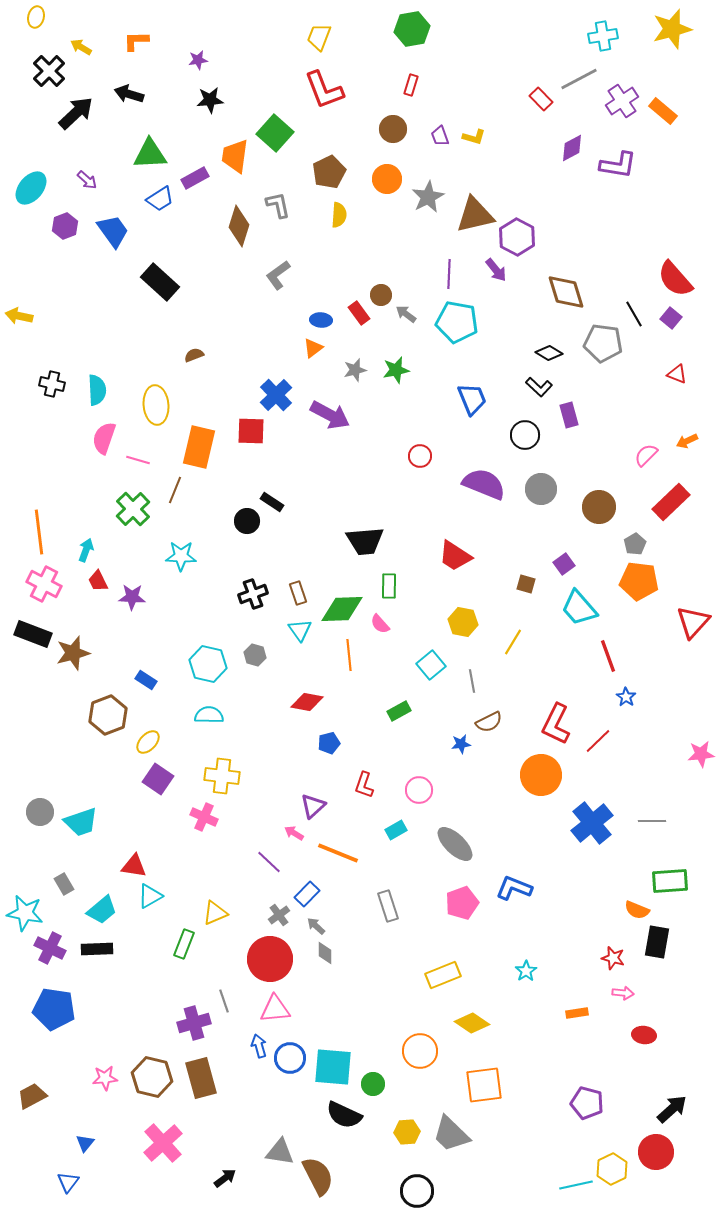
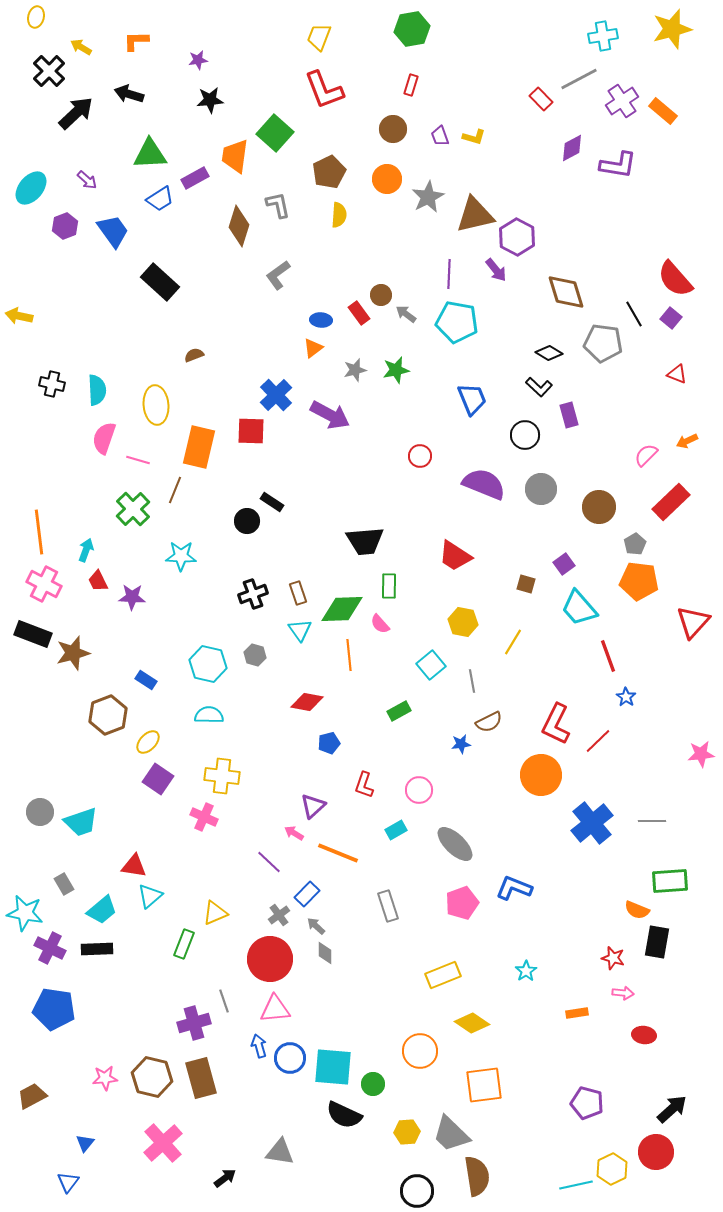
cyan triangle at (150, 896): rotated 12 degrees counterclockwise
brown semicircle at (318, 1176): moved 159 px right; rotated 18 degrees clockwise
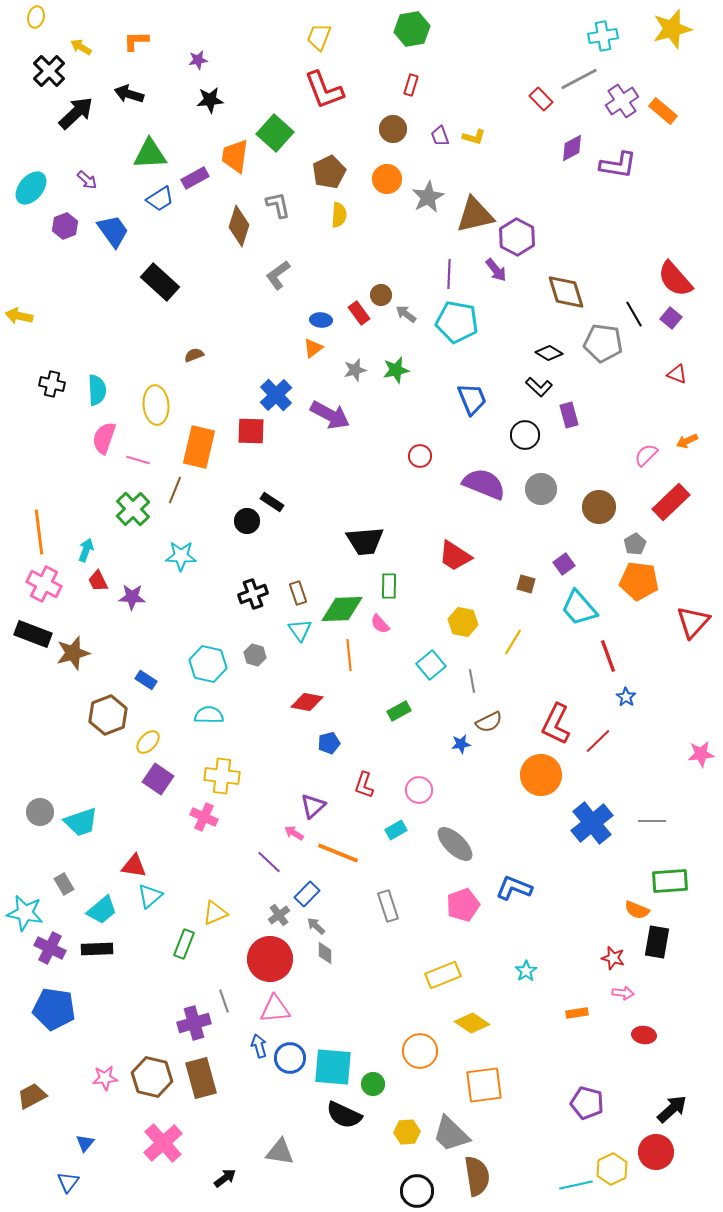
pink pentagon at (462, 903): moved 1 px right, 2 px down
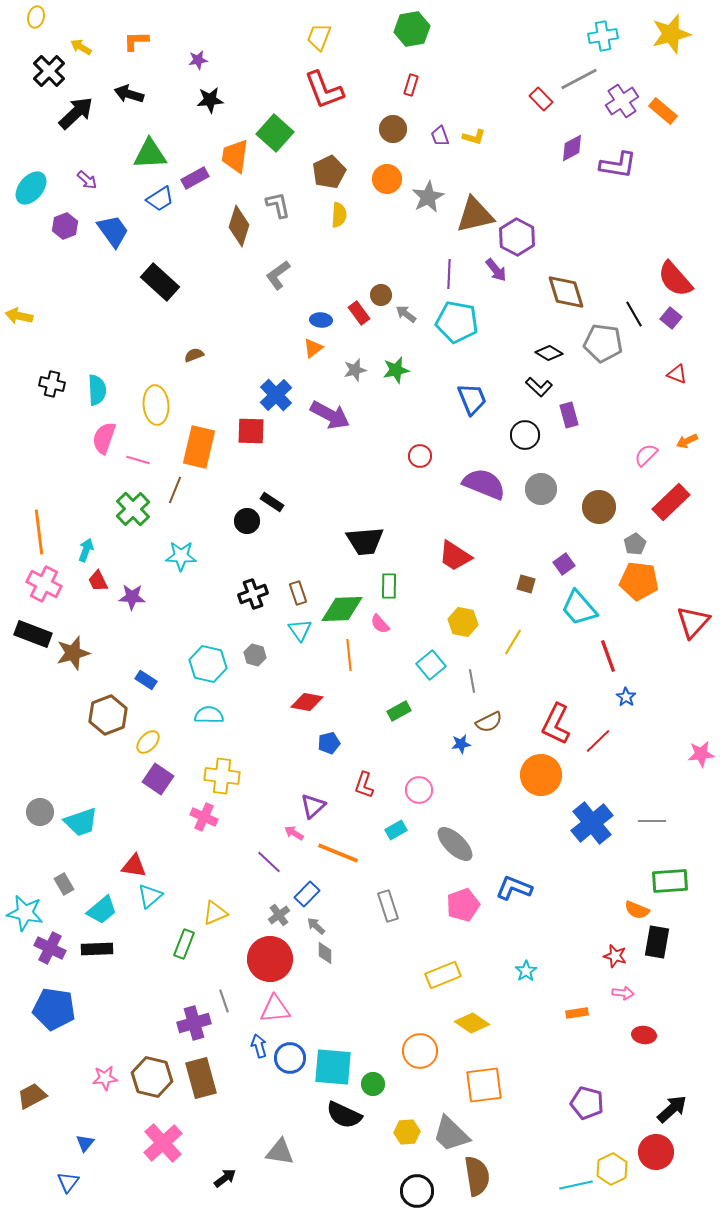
yellow star at (672, 29): moved 1 px left, 5 px down
red star at (613, 958): moved 2 px right, 2 px up
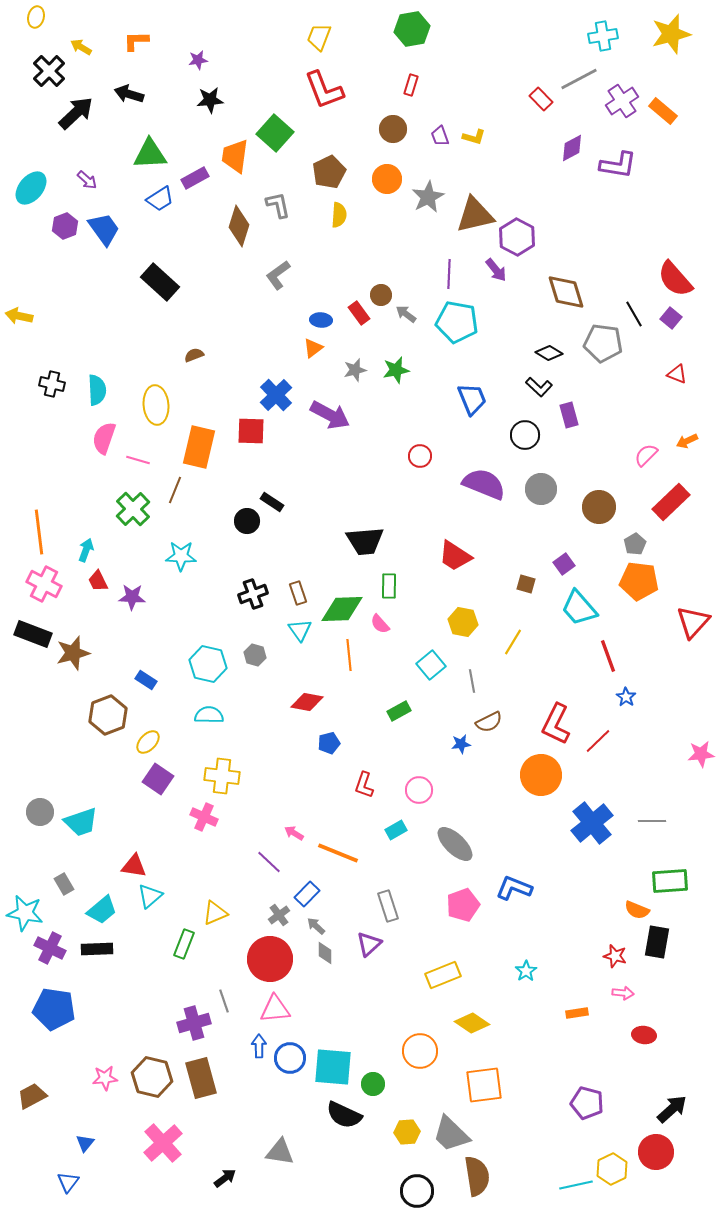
blue trapezoid at (113, 231): moved 9 px left, 2 px up
purple triangle at (313, 806): moved 56 px right, 138 px down
blue arrow at (259, 1046): rotated 15 degrees clockwise
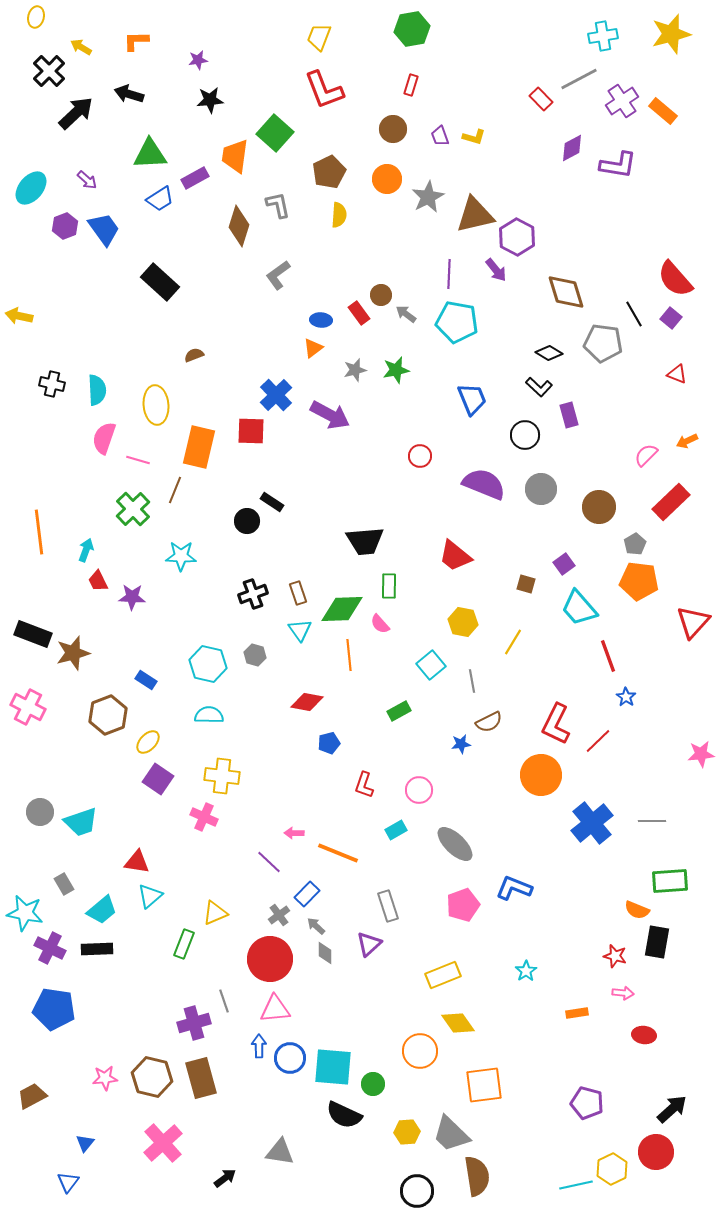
red trapezoid at (455, 556): rotated 6 degrees clockwise
pink cross at (44, 584): moved 16 px left, 123 px down
pink arrow at (294, 833): rotated 30 degrees counterclockwise
red triangle at (134, 866): moved 3 px right, 4 px up
yellow diamond at (472, 1023): moved 14 px left; rotated 20 degrees clockwise
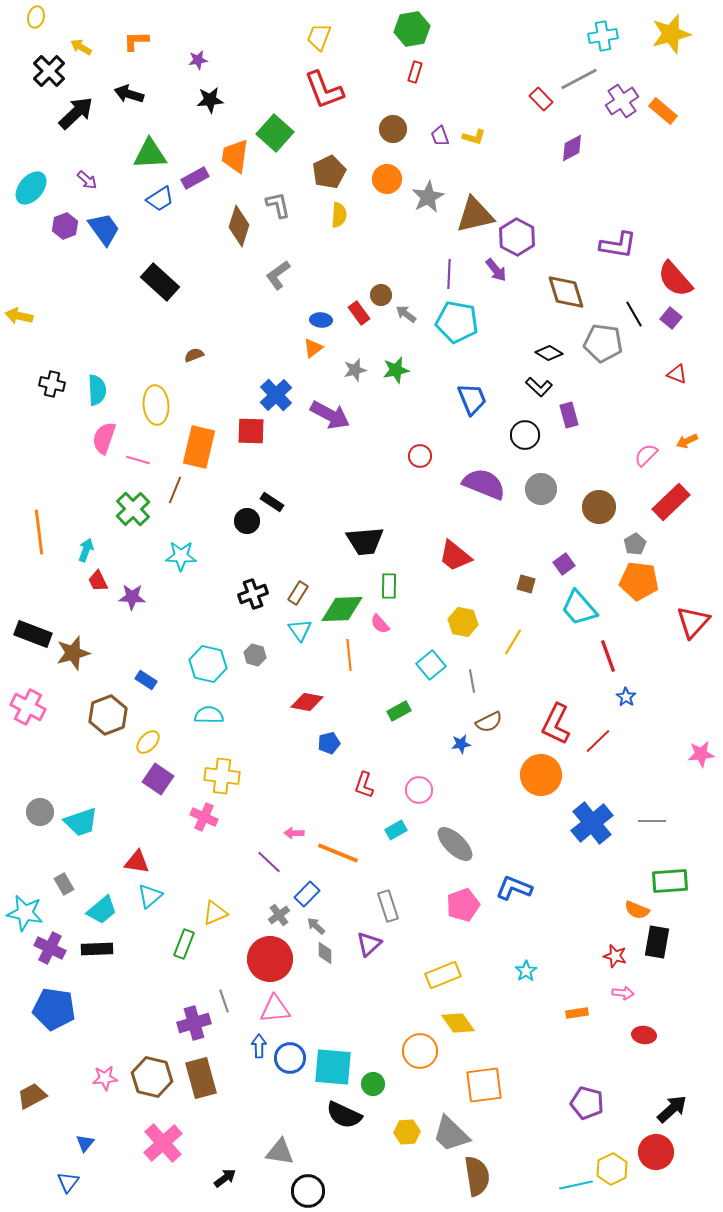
red rectangle at (411, 85): moved 4 px right, 13 px up
purple L-shape at (618, 165): moved 80 px down
brown rectangle at (298, 593): rotated 50 degrees clockwise
black circle at (417, 1191): moved 109 px left
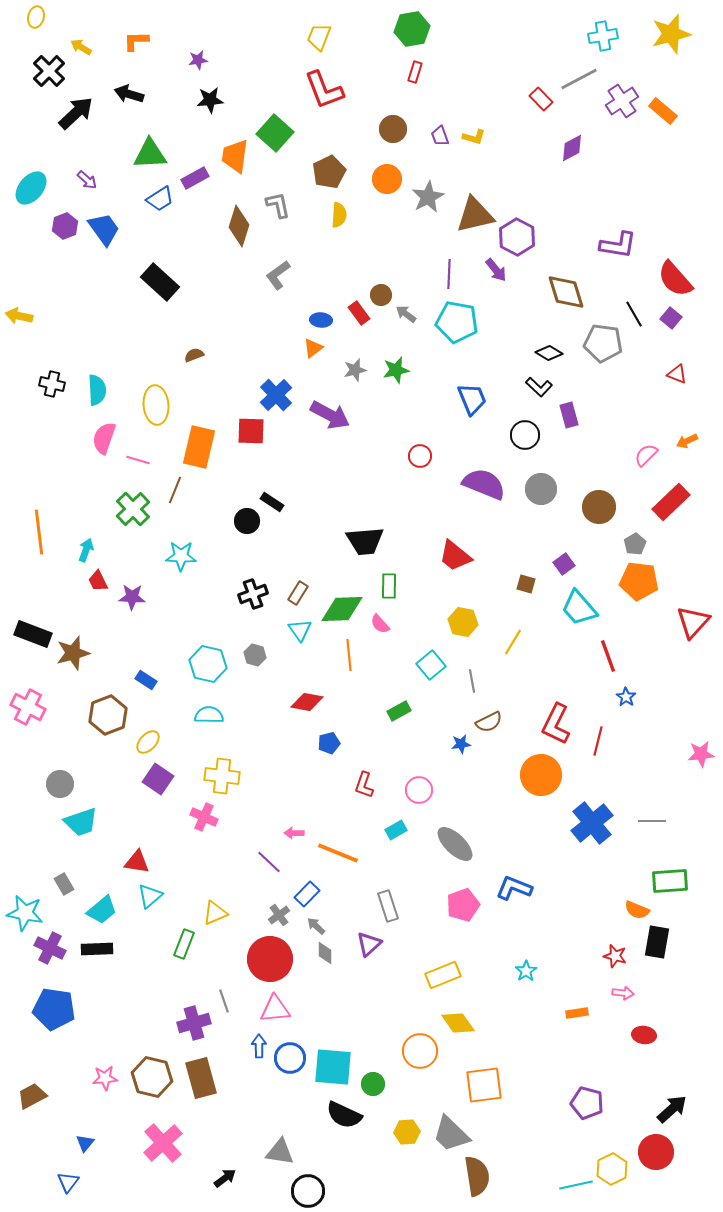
red line at (598, 741): rotated 32 degrees counterclockwise
gray circle at (40, 812): moved 20 px right, 28 px up
